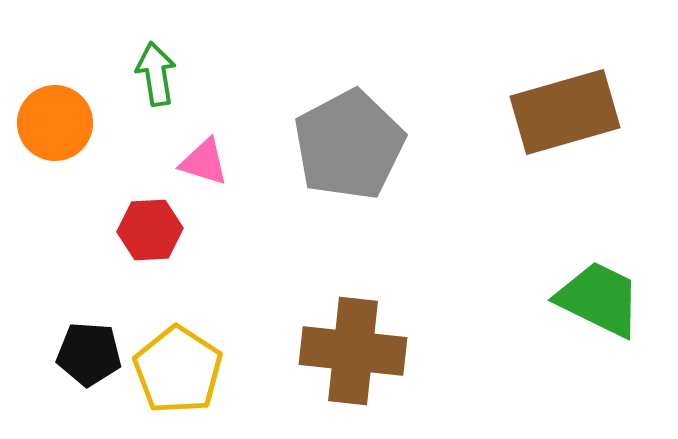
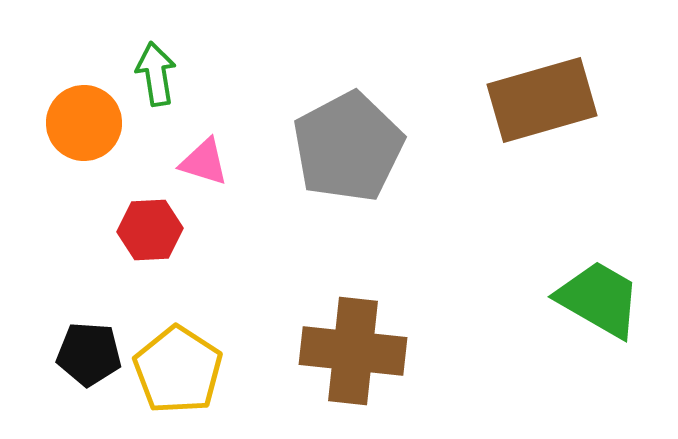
brown rectangle: moved 23 px left, 12 px up
orange circle: moved 29 px right
gray pentagon: moved 1 px left, 2 px down
green trapezoid: rotated 4 degrees clockwise
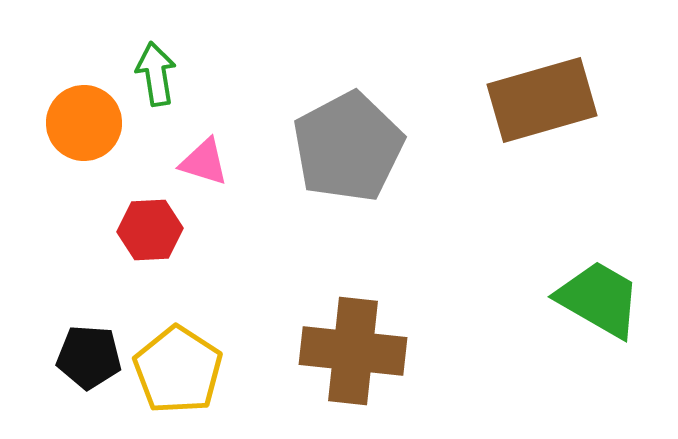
black pentagon: moved 3 px down
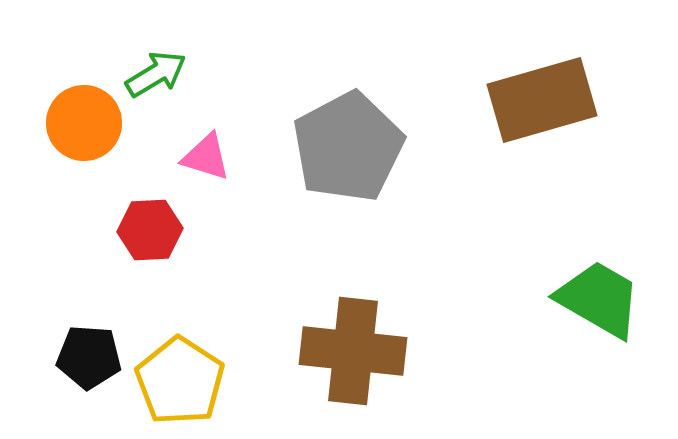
green arrow: rotated 68 degrees clockwise
pink triangle: moved 2 px right, 5 px up
yellow pentagon: moved 2 px right, 11 px down
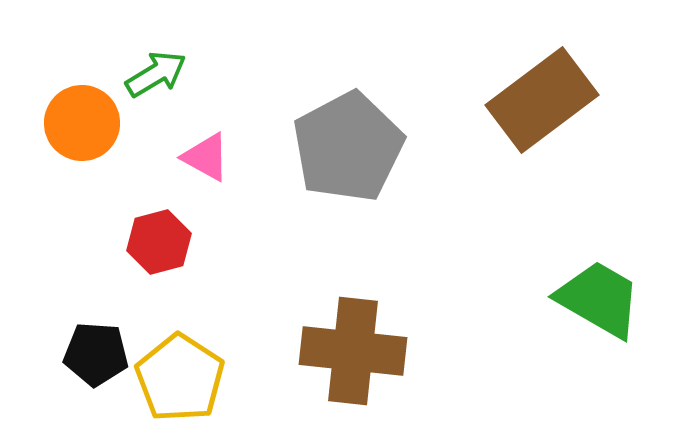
brown rectangle: rotated 21 degrees counterclockwise
orange circle: moved 2 px left
pink triangle: rotated 12 degrees clockwise
red hexagon: moved 9 px right, 12 px down; rotated 12 degrees counterclockwise
black pentagon: moved 7 px right, 3 px up
yellow pentagon: moved 3 px up
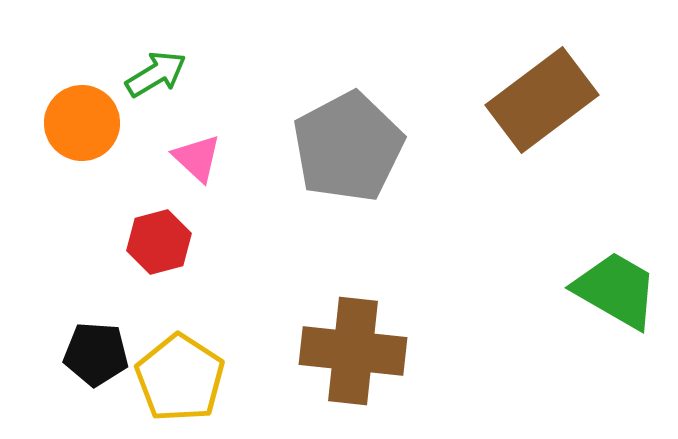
pink triangle: moved 9 px left, 1 px down; rotated 14 degrees clockwise
green trapezoid: moved 17 px right, 9 px up
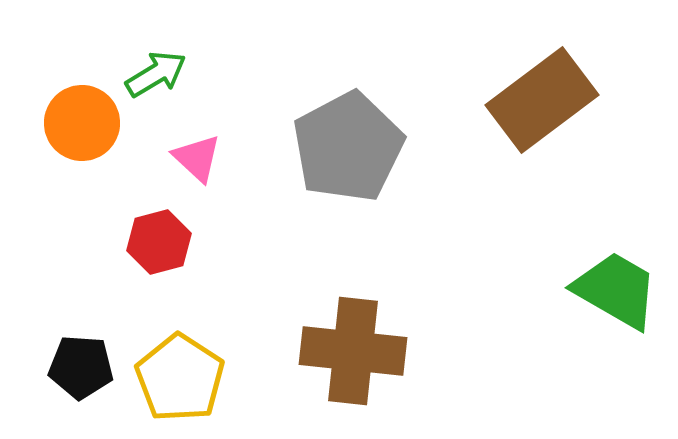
black pentagon: moved 15 px left, 13 px down
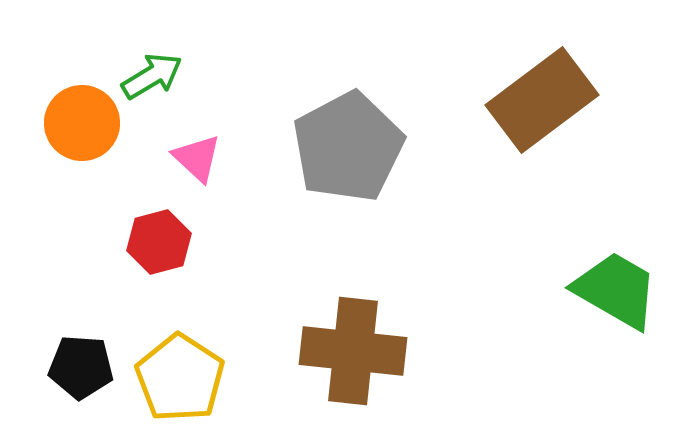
green arrow: moved 4 px left, 2 px down
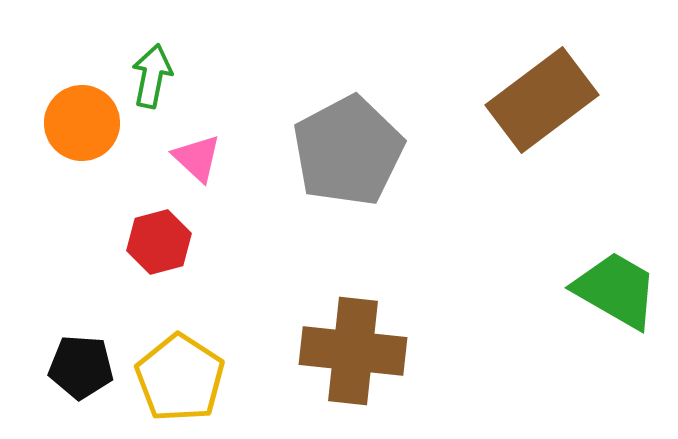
green arrow: rotated 48 degrees counterclockwise
gray pentagon: moved 4 px down
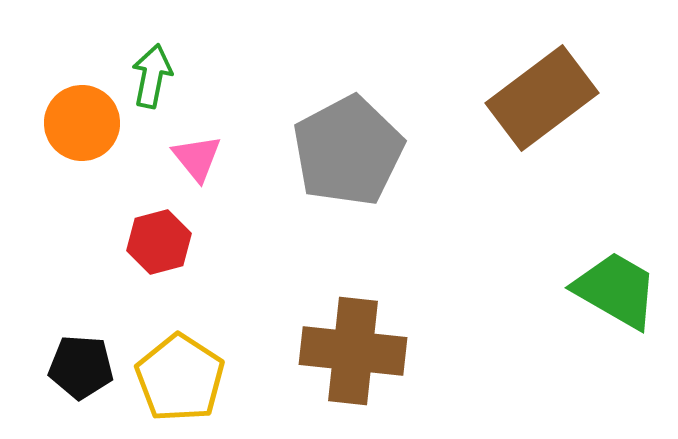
brown rectangle: moved 2 px up
pink triangle: rotated 8 degrees clockwise
